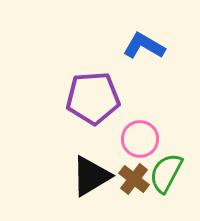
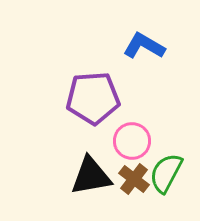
pink circle: moved 8 px left, 2 px down
black triangle: rotated 21 degrees clockwise
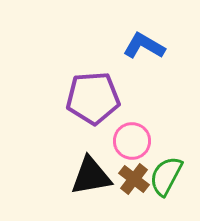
green semicircle: moved 3 px down
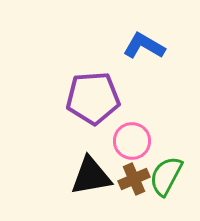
brown cross: rotated 28 degrees clockwise
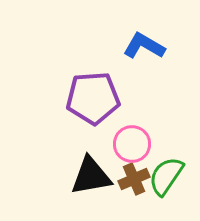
pink circle: moved 3 px down
green semicircle: rotated 6 degrees clockwise
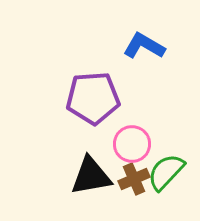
green semicircle: moved 4 px up; rotated 9 degrees clockwise
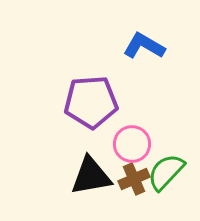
purple pentagon: moved 2 px left, 4 px down
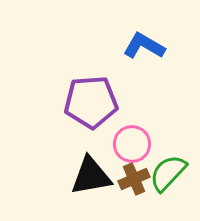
green semicircle: moved 2 px right, 1 px down
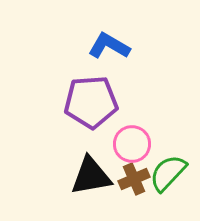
blue L-shape: moved 35 px left
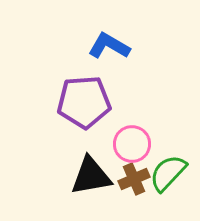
purple pentagon: moved 7 px left
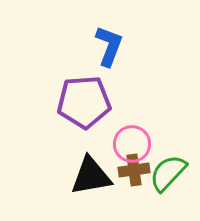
blue L-shape: rotated 81 degrees clockwise
brown cross: moved 9 px up; rotated 16 degrees clockwise
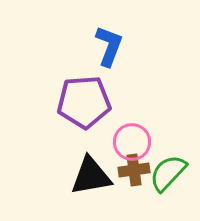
pink circle: moved 2 px up
